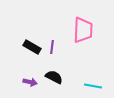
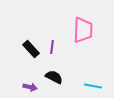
black rectangle: moved 1 px left, 2 px down; rotated 18 degrees clockwise
purple arrow: moved 5 px down
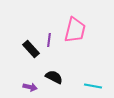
pink trapezoid: moved 8 px left; rotated 12 degrees clockwise
purple line: moved 3 px left, 7 px up
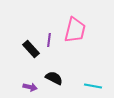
black semicircle: moved 1 px down
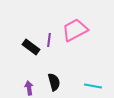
pink trapezoid: rotated 132 degrees counterclockwise
black rectangle: moved 2 px up; rotated 12 degrees counterclockwise
black semicircle: moved 4 px down; rotated 48 degrees clockwise
purple arrow: moved 1 px left, 1 px down; rotated 112 degrees counterclockwise
